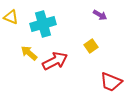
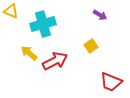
yellow triangle: moved 6 px up
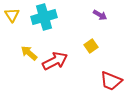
yellow triangle: moved 1 px right, 4 px down; rotated 35 degrees clockwise
cyan cross: moved 1 px right, 7 px up
red trapezoid: moved 1 px up
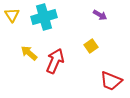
red arrow: rotated 40 degrees counterclockwise
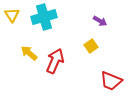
purple arrow: moved 6 px down
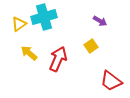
yellow triangle: moved 7 px right, 9 px down; rotated 28 degrees clockwise
red arrow: moved 3 px right, 2 px up
red trapezoid: rotated 15 degrees clockwise
